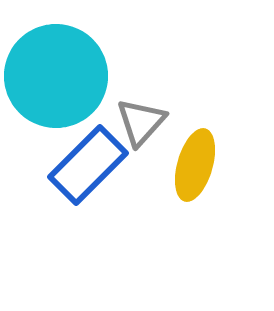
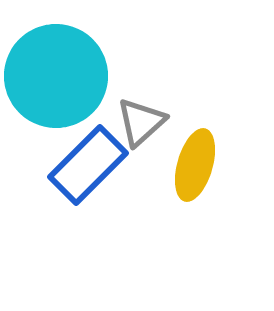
gray triangle: rotated 6 degrees clockwise
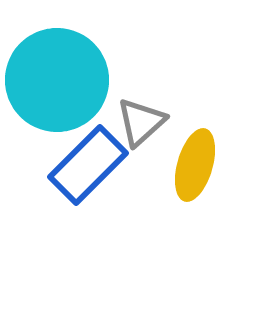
cyan circle: moved 1 px right, 4 px down
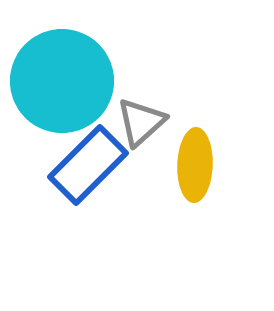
cyan circle: moved 5 px right, 1 px down
yellow ellipse: rotated 14 degrees counterclockwise
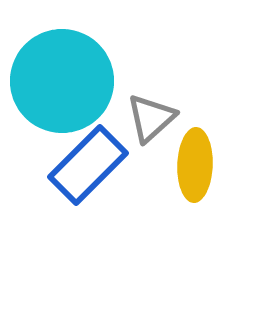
gray triangle: moved 10 px right, 4 px up
